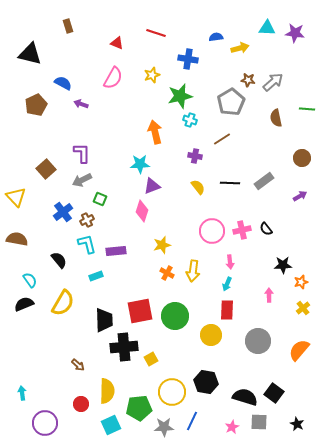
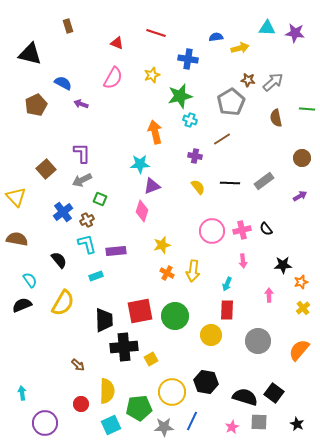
pink arrow at (230, 262): moved 13 px right, 1 px up
black semicircle at (24, 304): moved 2 px left, 1 px down
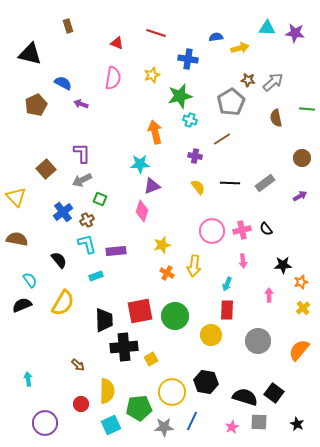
pink semicircle at (113, 78): rotated 20 degrees counterclockwise
gray rectangle at (264, 181): moved 1 px right, 2 px down
yellow arrow at (193, 271): moved 1 px right, 5 px up
cyan arrow at (22, 393): moved 6 px right, 14 px up
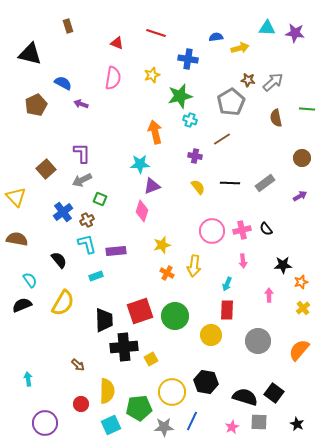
red square at (140, 311): rotated 8 degrees counterclockwise
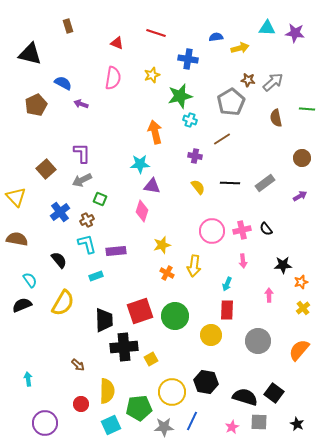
purple triangle at (152, 186): rotated 30 degrees clockwise
blue cross at (63, 212): moved 3 px left
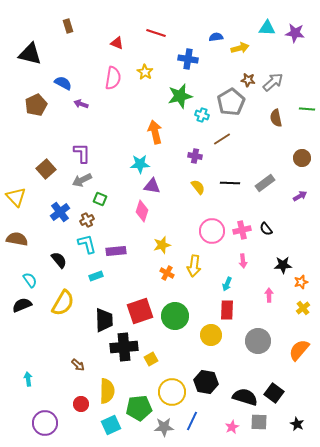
yellow star at (152, 75): moved 7 px left, 3 px up; rotated 21 degrees counterclockwise
cyan cross at (190, 120): moved 12 px right, 5 px up
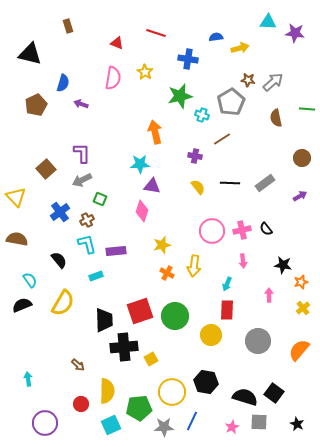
cyan triangle at (267, 28): moved 1 px right, 6 px up
blue semicircle at (63, 83): rotated 78 degrees clockwise
black star at (283, 265): rotated 12 degrees clockwise
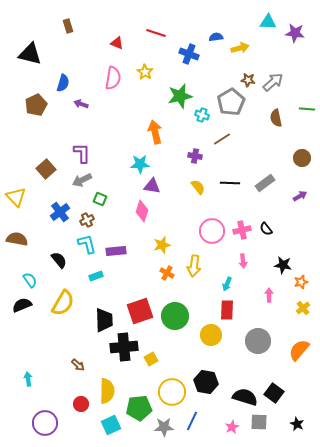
blue cross at (188, 59): moved 1 px right, 5 px up; rotated 12 degrees clockwise
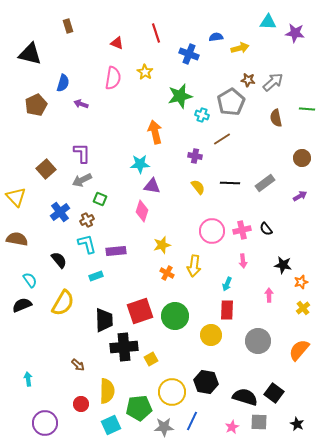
red line at (156, 33): rotated 54 degrees clockwise
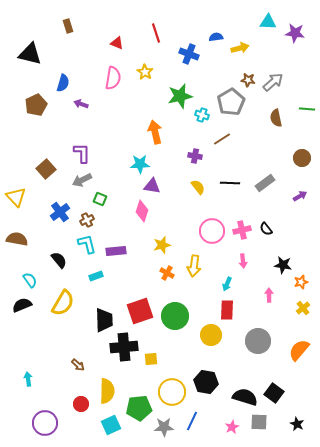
yellow square at (151, 359): rotated 24 degrees clockwise
